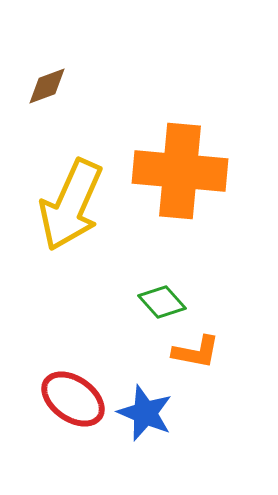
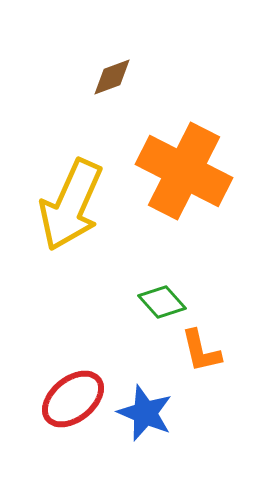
brown diamond: moved 65 px right, 9 px up
orange cross: moved 4 px right; rotated 22 degrees clockwise
orange L-shape: moved 5 px right, 1 px up; rotated 66 degrees clockwise
red ellipse: rotated 74 degrees counterclockwise
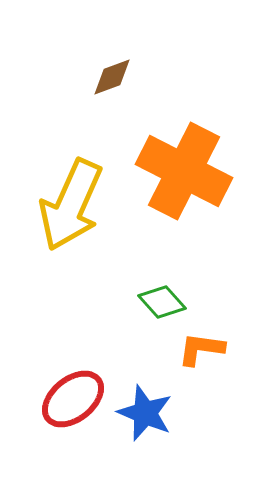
orange L-shape: moved 2 px up; rotated 111 degrees clockwise
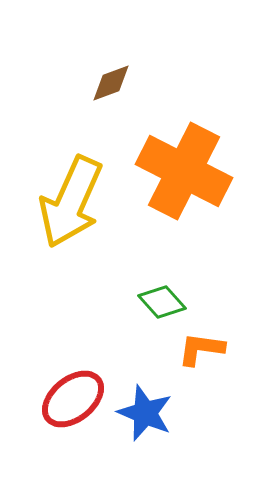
brown diamond: moved 1 px left, 6 px down
yellow arrow: moved 3 px up
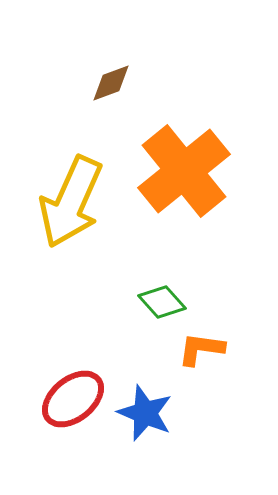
orange cross: rotated 24 degrees clockwise
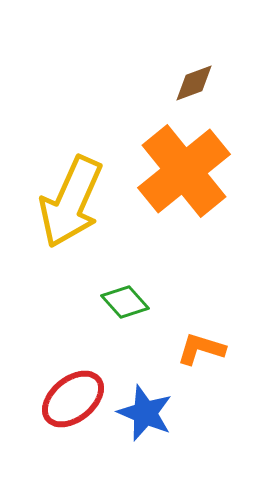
brown diamond: moved 83 px right
green diamond: moved 37 px left
orange L-shape: rotated 9 degrees clockwise
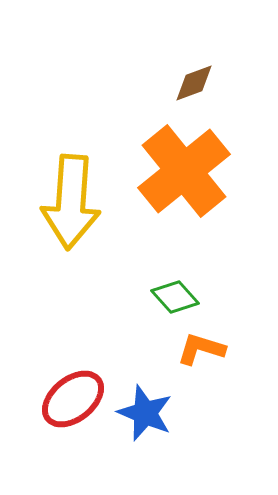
yellow arrow: rotated 20 degrees counterclockwise
green diamond: moved 50 px right, 5 px up
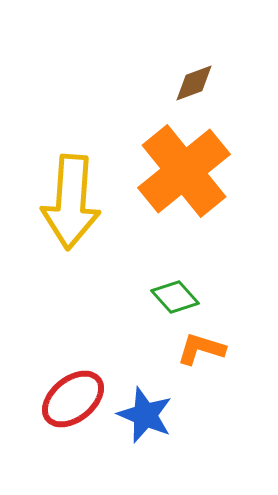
blue star: moved 2 px down
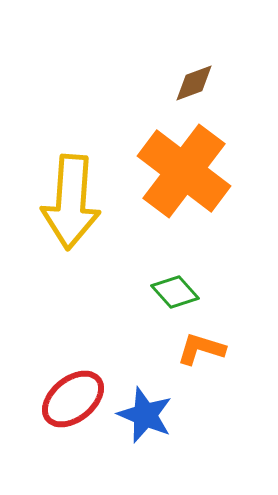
orange cross: rotated 14 degrees counterclockwise
green diamond: moved 5 px up
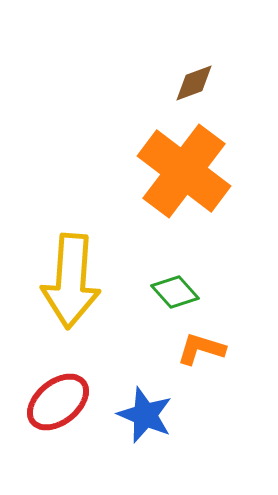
yellow arrow: moved 79 px down
red ellipse: moved 15 px left, 3 px down
